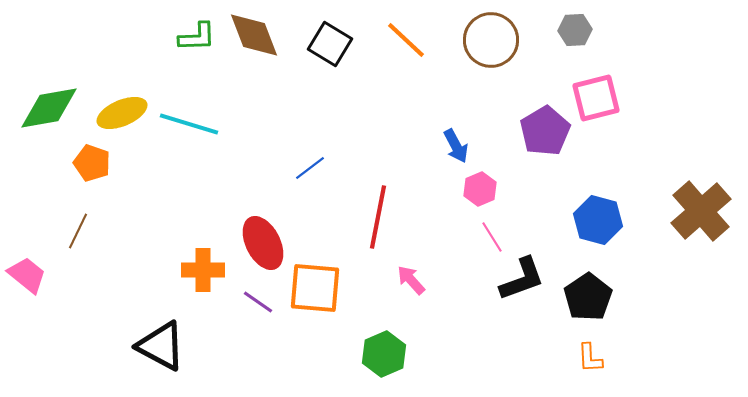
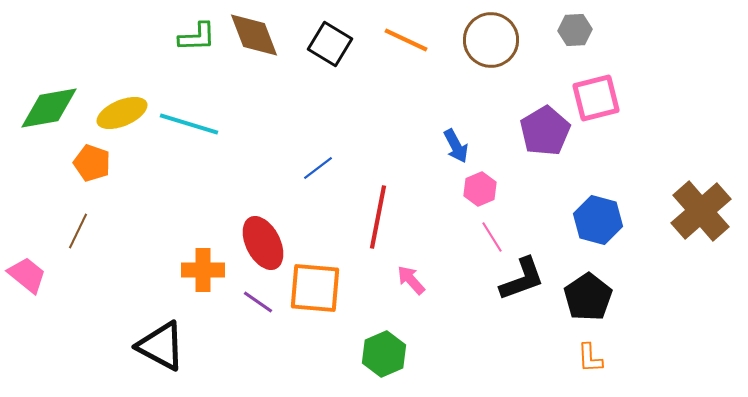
orange line: rotated 18 degrees counterclockwise
blue line: moved 8 px right
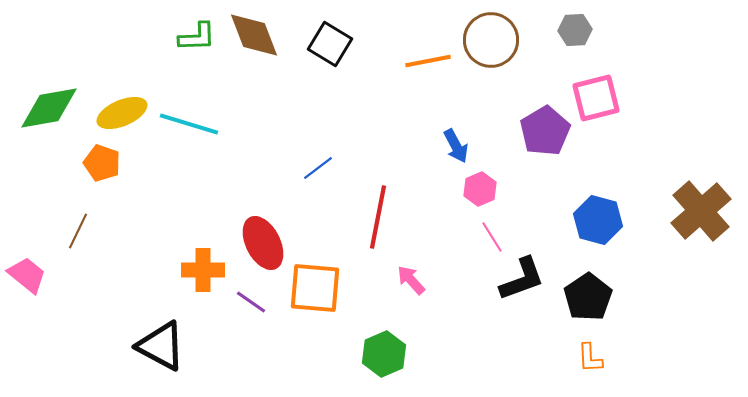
orange line: moved 22 px right, 21 px down; rotated 36 degrees counterclockwise
orange pentagon: moved 10 px right
purple line: moved 7 px left
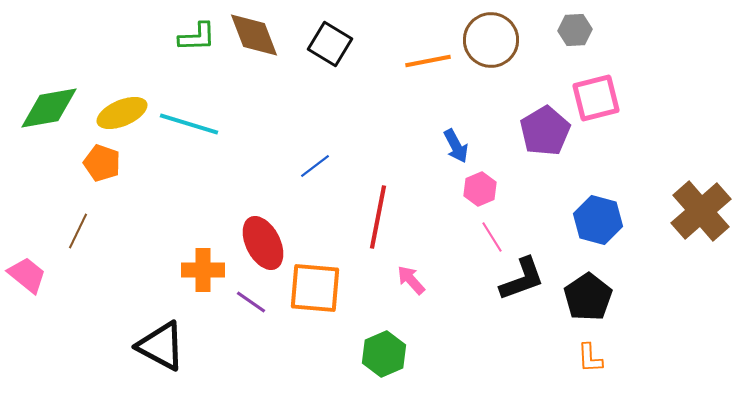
blue line: moved 3 px left, 2 px up
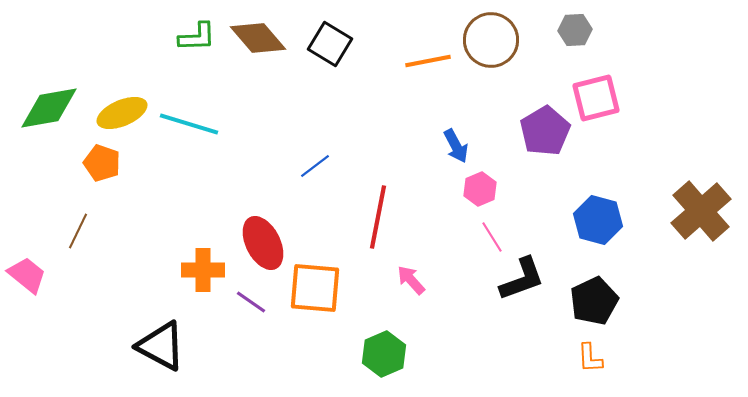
brown diamond: moved 4 px right, 3 px down; rotated 20 degrees counterclockwise
black pentagon: moved 6 px right, 4 px down; rotated 9 degrees clockwise
